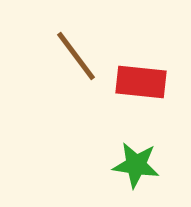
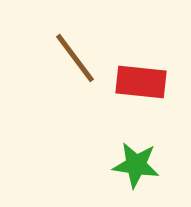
brown line: moved 1 px left, 2 px down
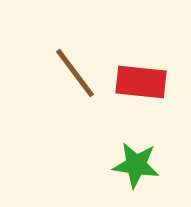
brown line: moved 15 px down
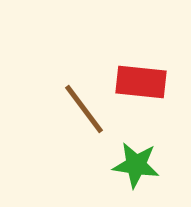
brown line: moved 9 px right, 36 px down
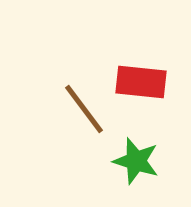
green star: moved 4 px up; rotated 9 degrees clockwise
